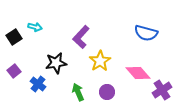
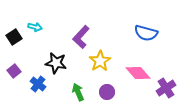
black star: rotated 20 degrees clockwise
purple cross: moved 4 px right, 2 px up
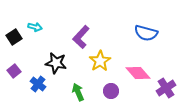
purple circle: moved 4 px right, 1 px up
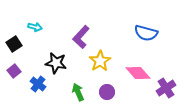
black square: moved 7 px down
purple circle: moved 4 px left, 1 px down
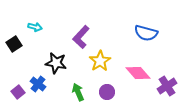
purple square: moved 4 px right, 21 px down
purple cross: moved 1 px right, 2 px up
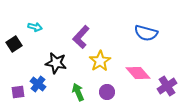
purple square: rotated 32 degrees clockwise
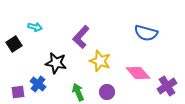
yellow star: rotated 20 degrees counterclockwise
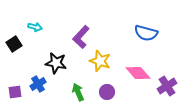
blue cross: rotated 21 degrees clockwise
purple square: moved 3 px left
